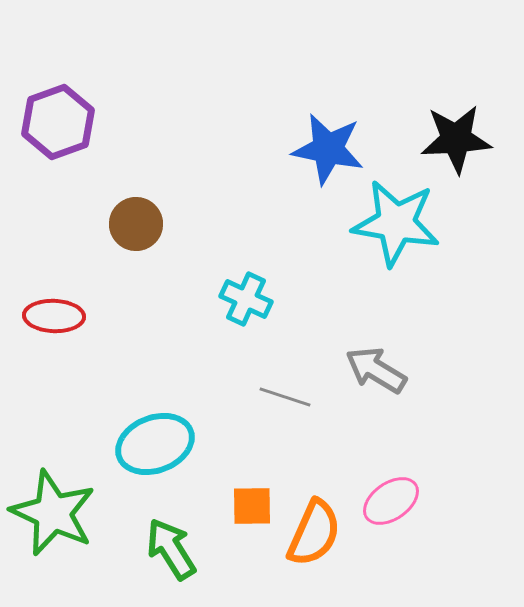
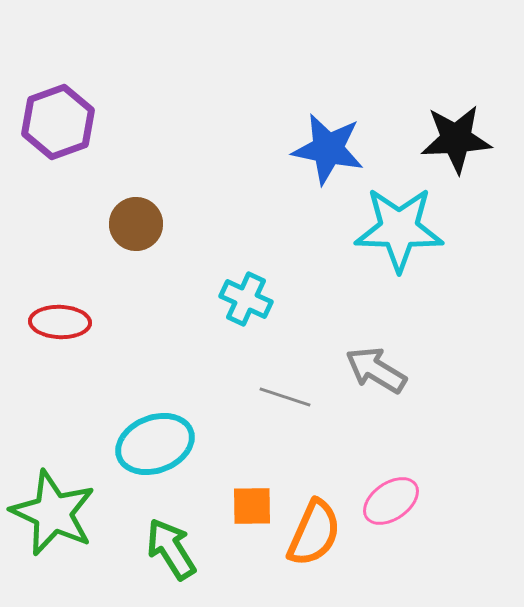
cyan star: moved 3 px right, 6 px down; rotated 8 degrees counterclockwise
red ellipse: moved 6 px right, 6 px down
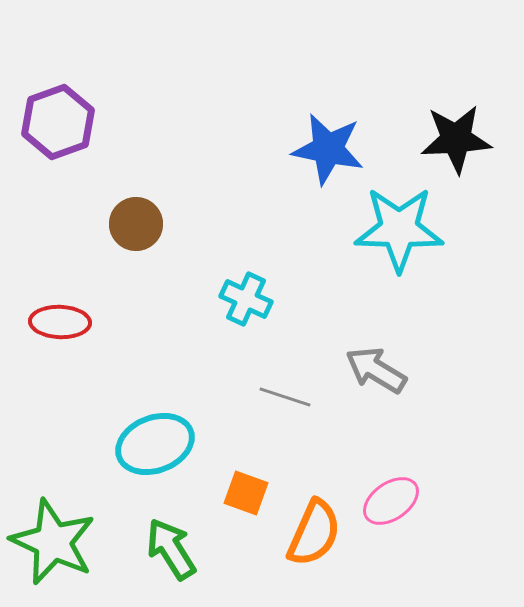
orange square: moved 6 px left, 13 px up; rotated 21 degrees clockwise
green star: moved 29 px down
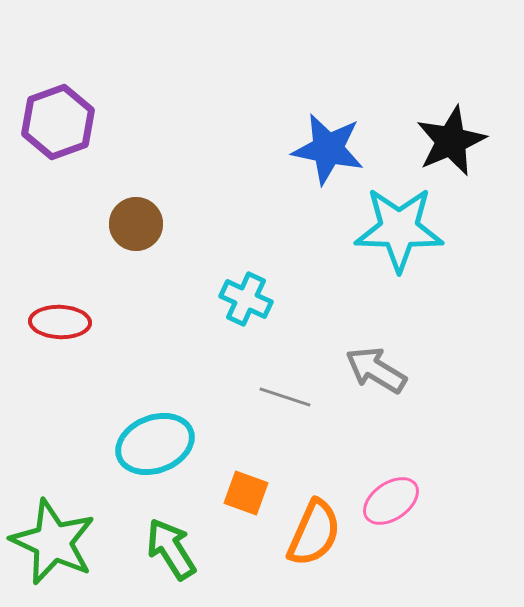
black star: moved 5 px left, 2 px down; rotated 20 degrees counterclockwise
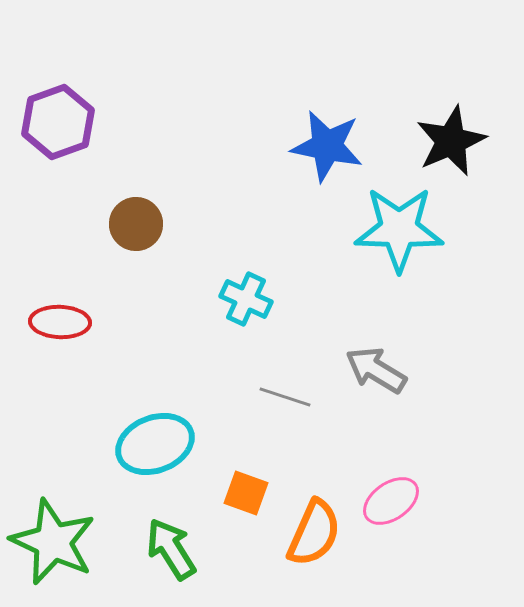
blue star: moved 1 px left, 3 px up
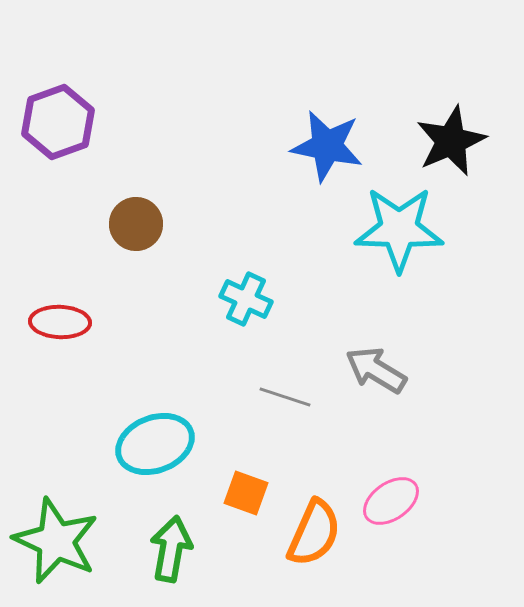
green star: moved 3 px right, 1 px up
green arrow: rotated 42 degrees clockwise
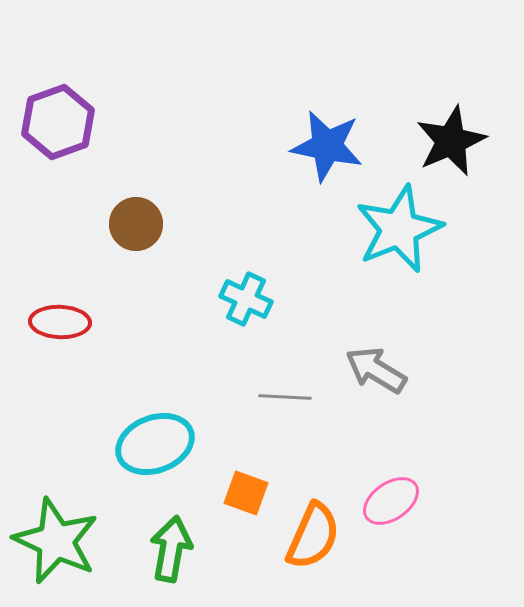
cyan star: rotated 24 degrees counterclockwise
gray line: rotated 15 degrees counterclockwise
orange semicircle: moved 1 px left, 3 px down
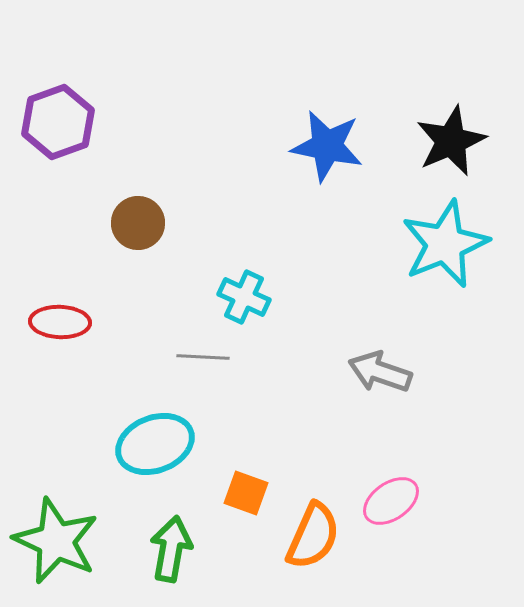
brown circle: moved 2 px right, 1 px up
cyan star: moved 46 px right, 15 px down
cyan cross: moved 2 px left, 2 px up
gray arrow: moved 4 px right, 2 px down; rotated 12 degrees counterclockwise
gray line: moved 82 px left, 40 px up
